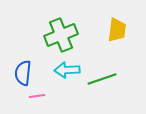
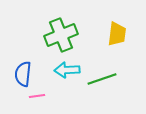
yellow trapezoid: moved 4 px down
blue semicircle: moved 1 px down
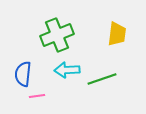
green cross: moved 4 px left
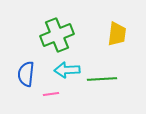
blue semicircle: moved 3 px right
green line: rotated 16 degrees clockwise
pink line: moved 14 px right, 2 px up
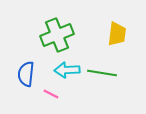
green line: moved 6 px up; rotated 12 degrees clockwise
pink line: rotated 35 degrees clockwise
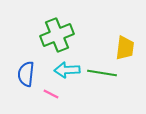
yellow trapezoid: moved 8 px right, 14 px down
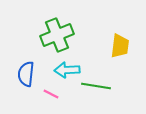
yellow trapezoid: moved 5 px left, 2 px up
green line: moved 6 px left, 13 px down
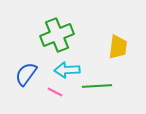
yellow trapezoid: moved 2 px left, 1 px down
blue semicircle: rotated 30 degrees clockwise
green line: moved 1 px right; rotated 12 degrees counterclockwise
pink line: moved 4 px right, 2 px up
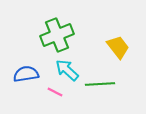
yellow trapezoid: rotated 45 degrees counterclockwise
cyan arrow: rotated 45 degrees clockwise
blue semicircle: rotated 45 degrees clockwise
green line: moved 3 px right, 2 px up
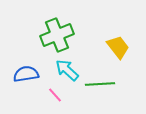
pink line: moved 3 px down; rotated 21 degrees clockwise
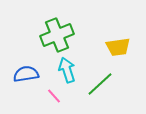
yellow trapezoid: rotated 120 degrees clockwise
cyan arrow: rotated 30 degrees clockwise
green line: rotated 40 degrees counterclockwise
pink line: moved 1 px left, 1 px down
